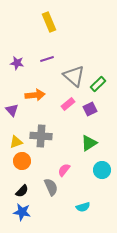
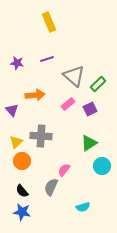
yellow triangle: rotated 24 degrees counterclockwise
cyan circle: moved 4 px up
gray semicircle: rotated 132 degrees counterclockwise
black semicircle: rotated 96 degrees clockwise
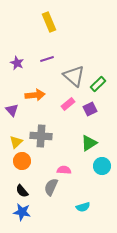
purple star: rotated 16 degrees clockwise
pink semicircle: rotated 56 degrees clockwise
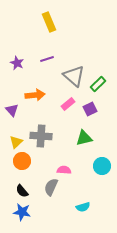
green triangle: moved 5 px left, 5 px up; rotated 18 degrees clockwise
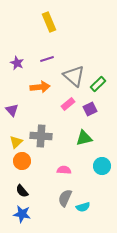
orange arrow: moved 5 px right, 8 px up
gray semicircle: moved 14 px right, 11 px down
blue star: moved 2 px down
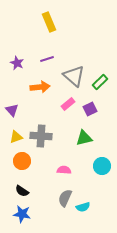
green rectangle: moved 2 px right, 2 px up
yellow triangle: moved 5 px up; rotated 24 degrees clockwise
black semicircle: rotated 16 degrees counterclockwise
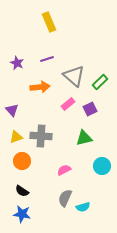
pink semicircle: rotated 32 degrees counterclockwise
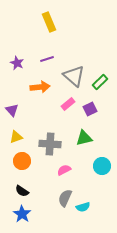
gray cross: moved 9 px right, 8 px down
blue star: rotated 24 degrees clockwise
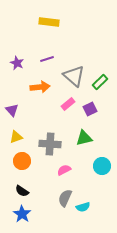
yellow rectangle: rotated 60 degrees counterclockwise
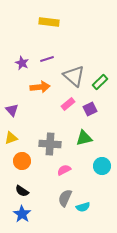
purple star: moved 5 px right
yellow triangle: moved 5 px left, 1 px down
